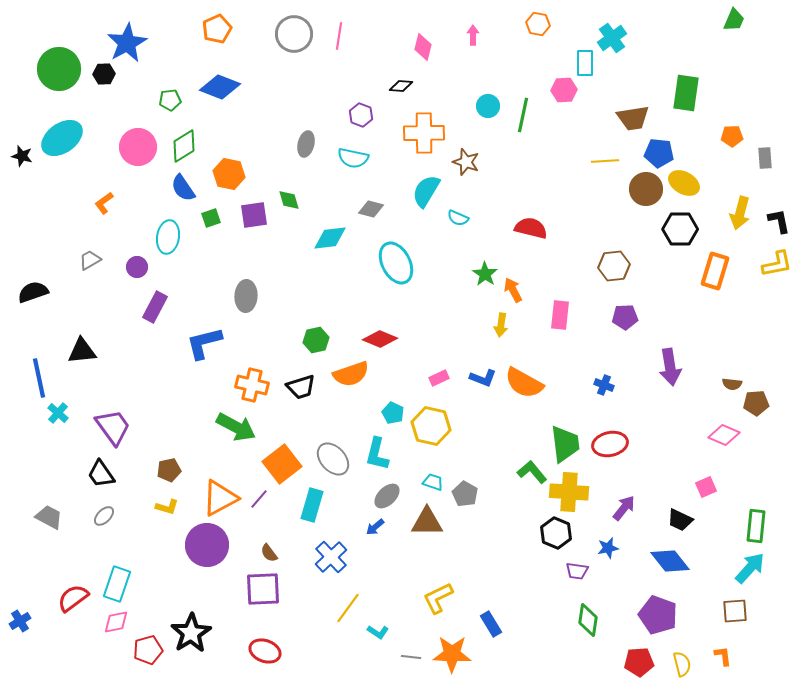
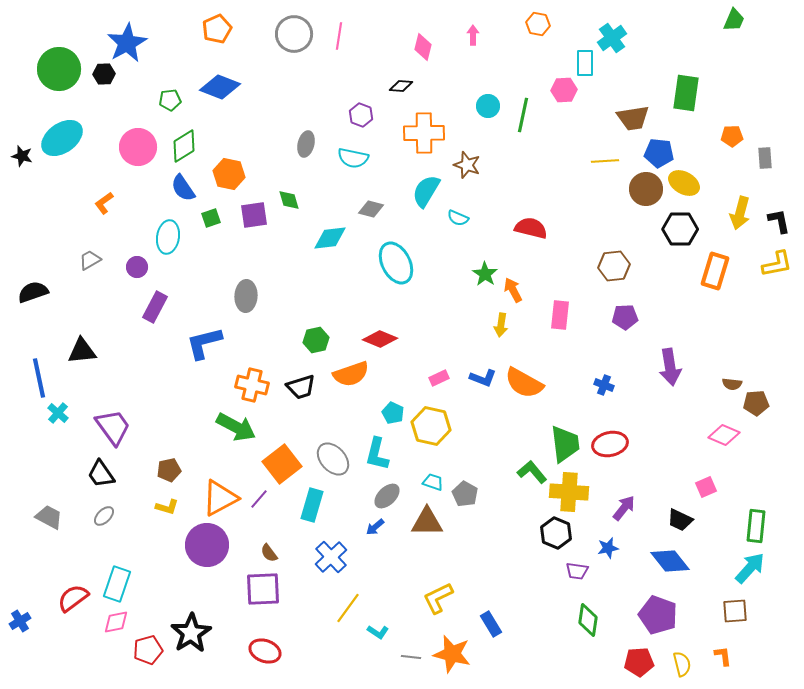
brown star at (466, 162): moved 1 px right, 3 px down
orange star at (452, 654): rotated 12 degrees clockwise
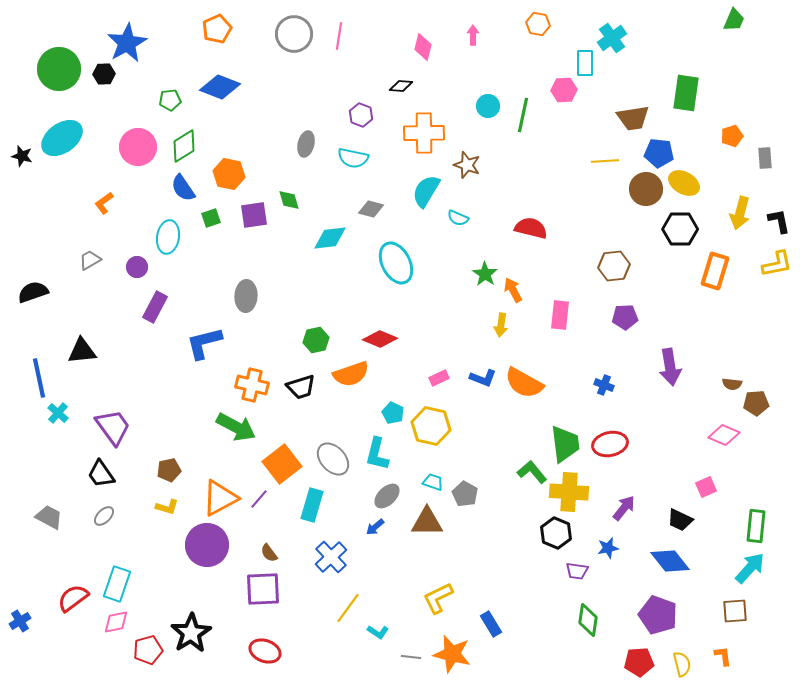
orange pentagon at (732, 136): rotated 15 degrees counterclockwise
